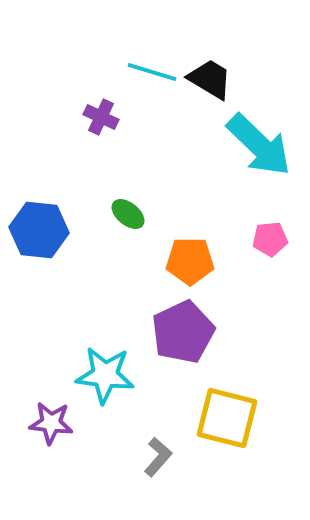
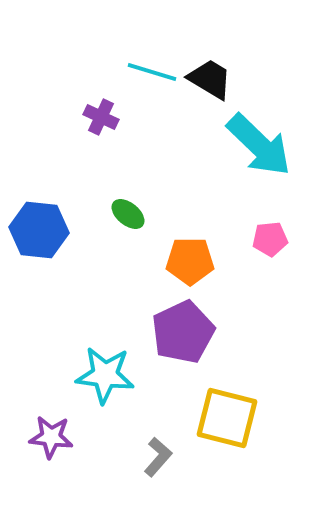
purple star: moved 14 px down
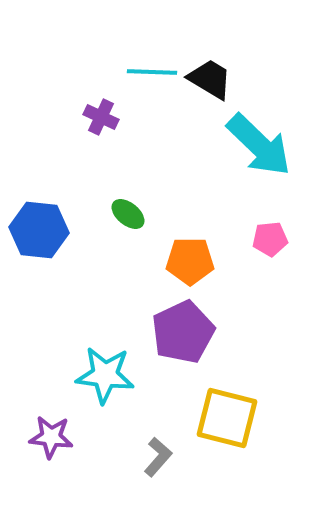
cyan line: rotated 15 degrees counterclockwise
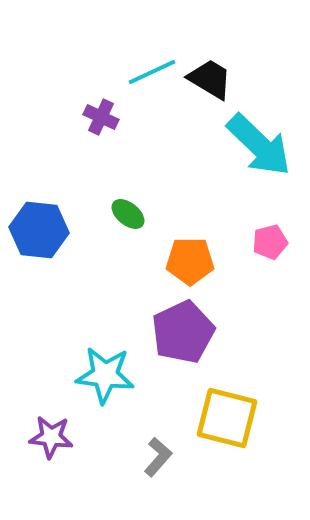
cyan line: rotated 27 degrees counterclockwise
pink pentagon: moved 3 px down; rotated 8 degrees counterclockwise
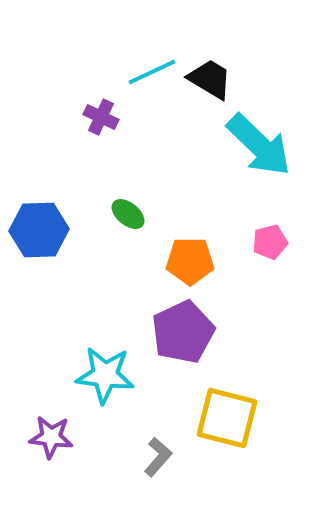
blue hexagon: rotated 8 degrees counterclockwise
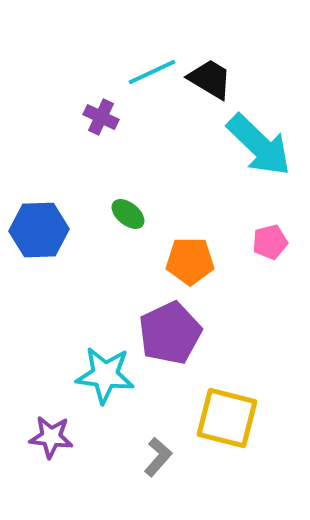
purple pentagon: moved 13 px left, 1 px down
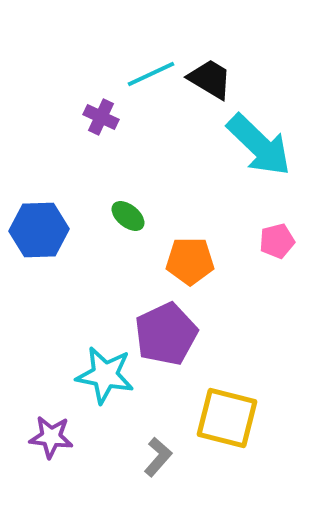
cyan line: moved 1 px left, 2 px down
green ellipse: moved 2 px down
pink pentagon: moved 7 px right, 1 px up
purple pentagon: moved 4 px left, 1 px down
cyan star: rotated 4 degrees clockwise
